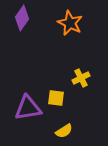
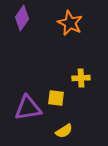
yellow cross: rotated 24 degrees clockwise
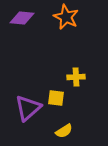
purple diamond: rotated 60 degrees clockwise
orange star: moved 4 px left, 6 px up
yellow cross: moved 5 px left, 1 px up
purple triangle: rotated 32 degrees counterclockwise
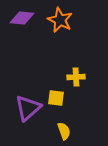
orange star: moved 6 px left, 3 px down
yellow semicircle: rotated 78 degrees counterclockwise
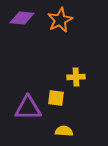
orange star: rotated 20 degrees clockwise
purple triangle: rotated 40 degrees clockwise
yellow semicircle: rotated 66 degrees counterclockwise
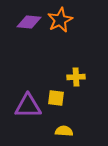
purple diamond: moved 7 px right, 4 px down
purple triangle: moved 2 px up
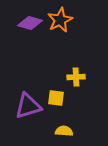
purple diamond: moved 1 px right, 1 px down; rotated 10 degrees clockwise
purple triangle: rotated 16 degrees counterclockwise
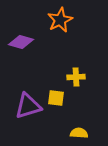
purple diamond: moved 9 px left, 19 px down
yellow semicircle: moved 15 px right, 2 px down
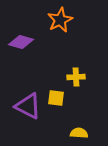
purple triangle: rotated 44 degrees clockwise
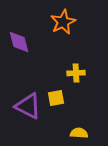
orange star: moved 3 px right, 2 px down
purple diamond: moved 2 px left; rotated 60 degrees clockwise
yellow cross: moved 4 px up
yellow square: rotated 18 degrees counterclockwise
